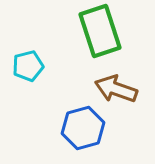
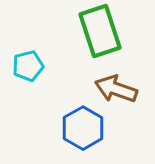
blue hexagon: rotated 15 degrees counterclockwise
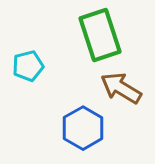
green rectangle: moved 4 px down
brown arrow: moved 5 px right, 1 px up; rotated 12 degrees clockwise
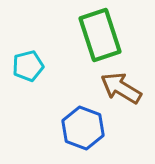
blue hexagon: rotated 9 degrees counterclockwise
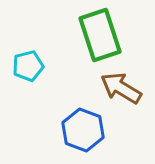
blue hexagon: moved 2 px down
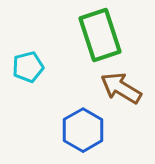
cyan pentagon: moved 1 px down
blue hexagon: rotated 9 degrees clockwise
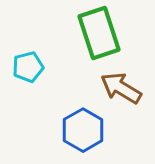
green rectangle: moved 1 px left, 2 px up
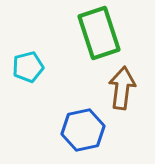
brown arrow: moved 1 px right; rotated 66 degrees clockwise
blue hexagon: rotated 18 degrees clockwise
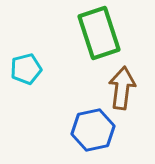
cyan pentagon: moved 2 px left, 2 px down
blue hexagon: moved 10 px right
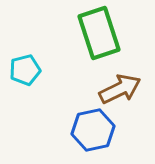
cyan pentagon: moved 1 px left, 1 px down
brown arrow: moved 2 px left, 1 px down; rotated 57 degrees clockwise
